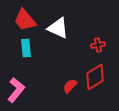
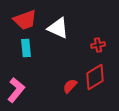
red trapezoid: rotated 70 degrees counterclockwise
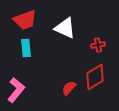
white triangle: moved 7 px right
red semicircle: moved 1 px left, 2 px down
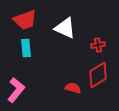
red diamond: moved 3 px right, 2 px up
red semicircle: moved 4 px right; rotated 63 degrees clockwise
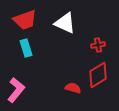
white triangle: moved 5 px up
cyan rectangle: rotated 12 degrees counterclockwise
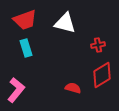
white triangle: rotated 10 degrees counterclockwise
red diamond: moved 4 px right
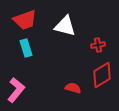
white triangle: moved 3 px down
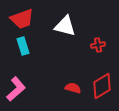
red trapezoid: moved 3 px left, 1 px up
cyan rectangle: moved 3 px left, 2 px up
red diamond: moved 11 px down
pink L-shape: moved 1 px up; rotated 10 degrees clockwise
